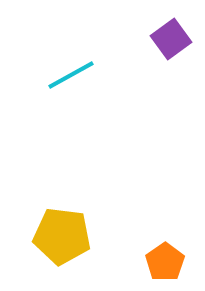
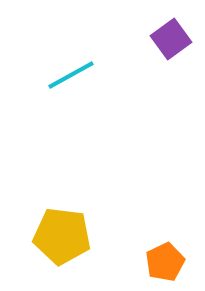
orange pentagon: rotated 9 degrees clockwise
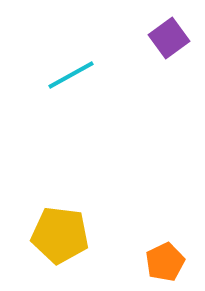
purple square: moved 2 px left, 1 px up
yellow pentagon: moved 2 px left, 1 px up
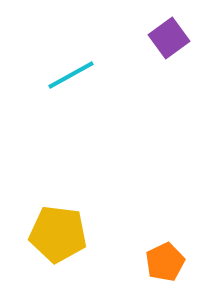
yellow pentagon: moved 2 px left, 1 px up
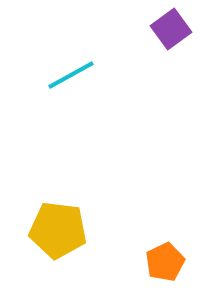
purple square: moved 2 px right, 9 px up
yellow pentagon: moved 4 px up
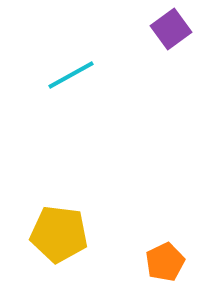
yellow pentagon: moved 1 px right, 4 px down
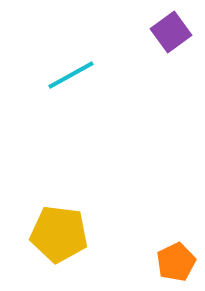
purple square: moved 3 px down
orange pentagon: moved 11 px right
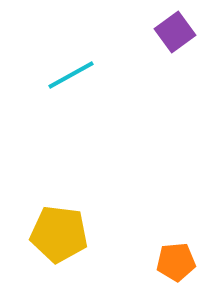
purple square: moved 4 px right
orange pentagon: rotated 21 degrees clockwise
